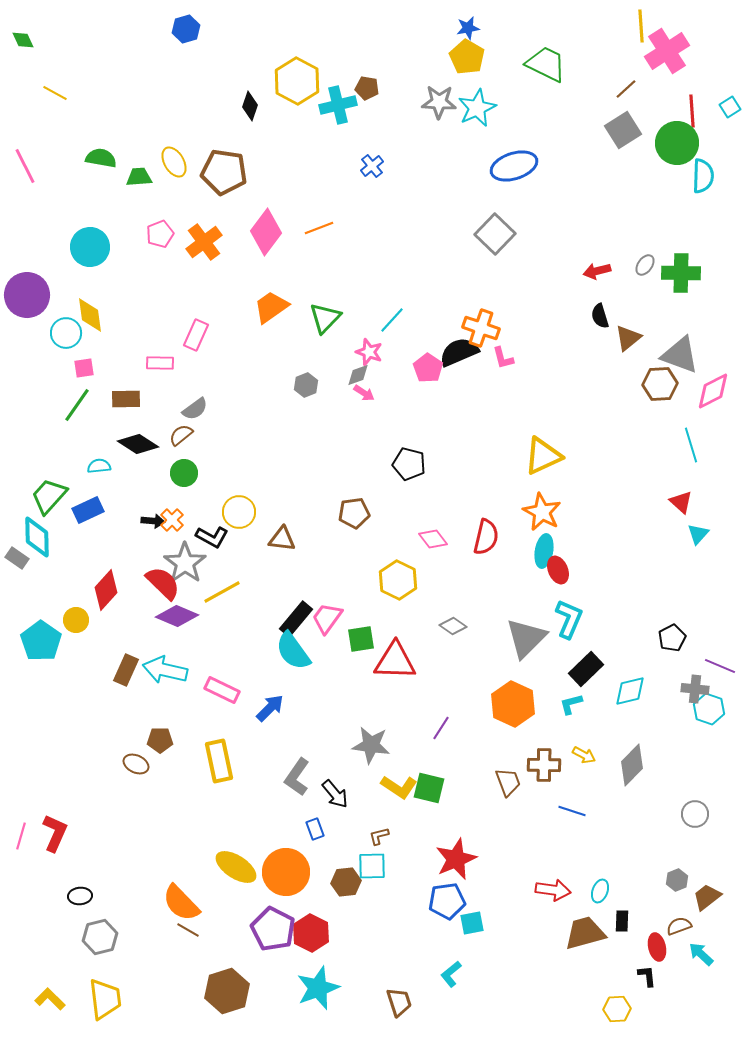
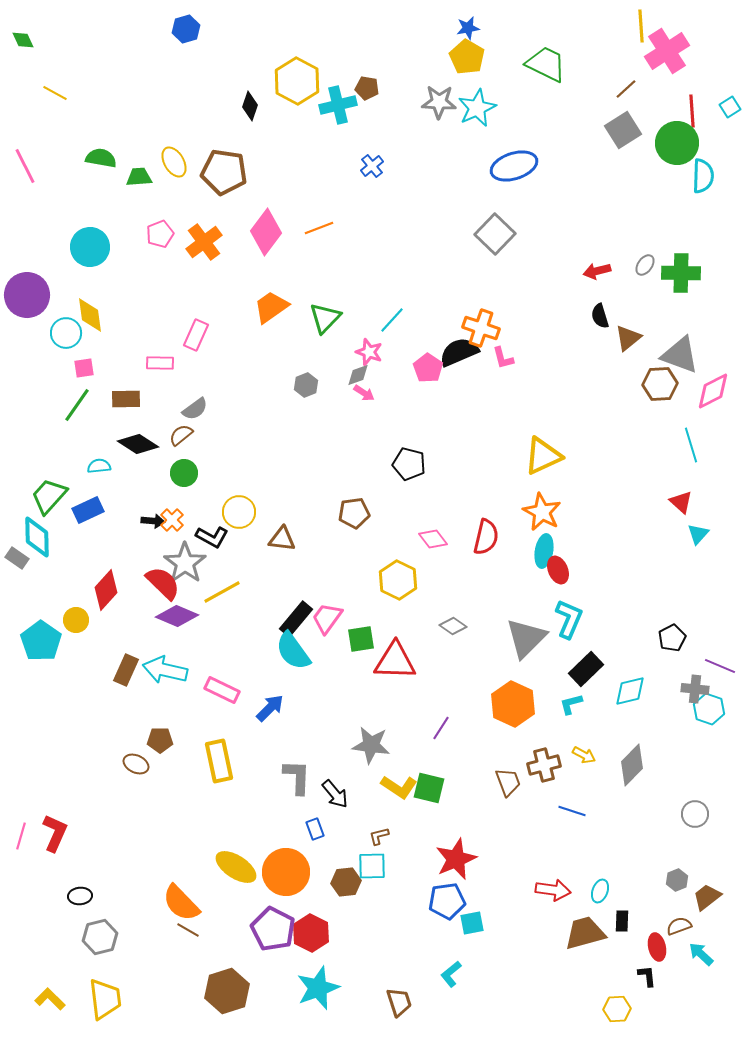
brown cross at (544, 765): rotated 16 degrees counterclockwise
gray L-shape at (297, 777): rotated 147 degrees clockwise
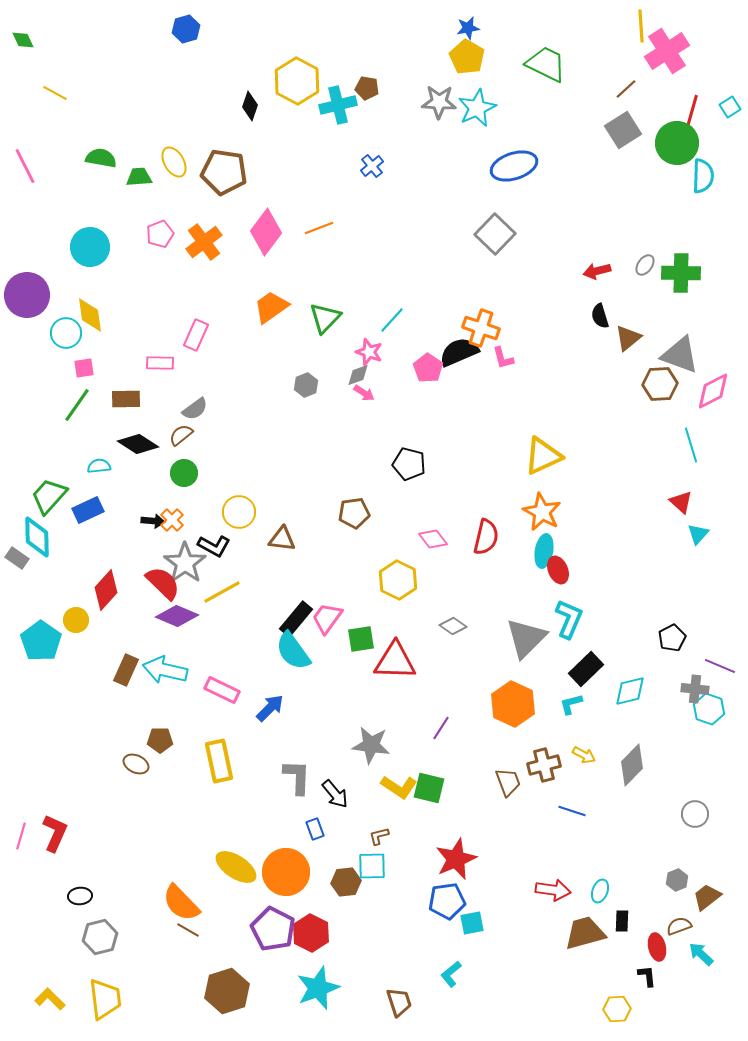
red line at (692, 111): rotated 20 degrees clockwise
black L-shape at (212, 537): moved 2 px right, 9 px down
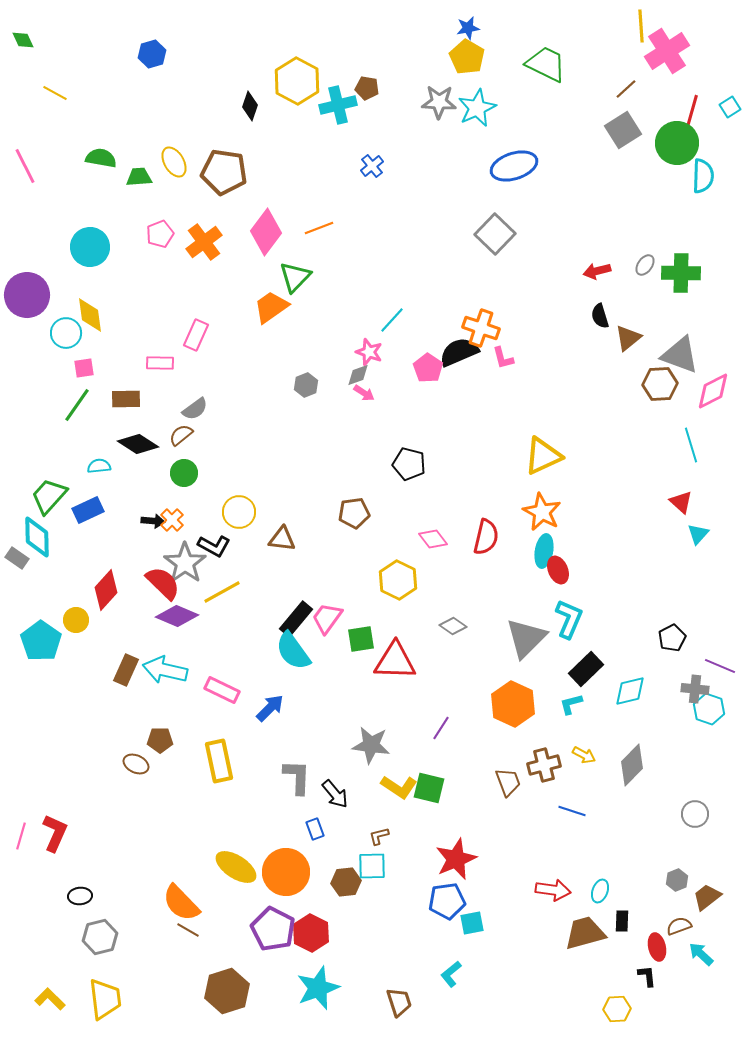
blue hexagon at (186, 29): moved 34 px left, 25 px down
green triangle at (325, 318): moved 30 px left, 41 px up
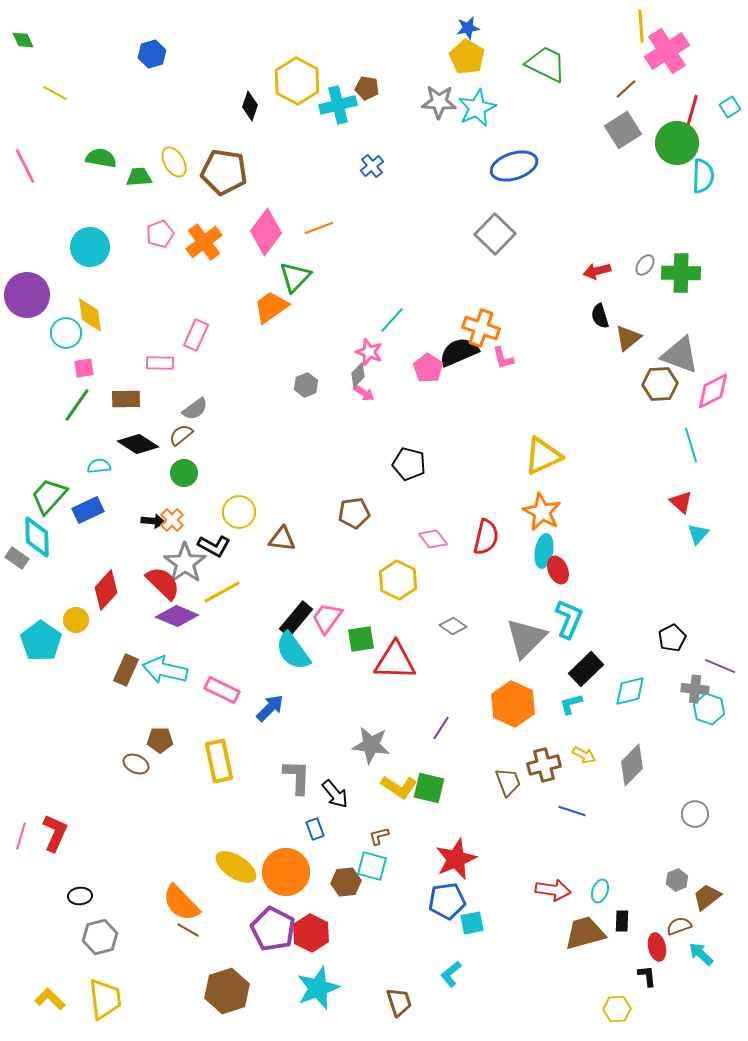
gray diamond at (358, 375): rotated 25 degrees counterclockwise
cyan square at (372, 866): rotated 16 degrees clockwise
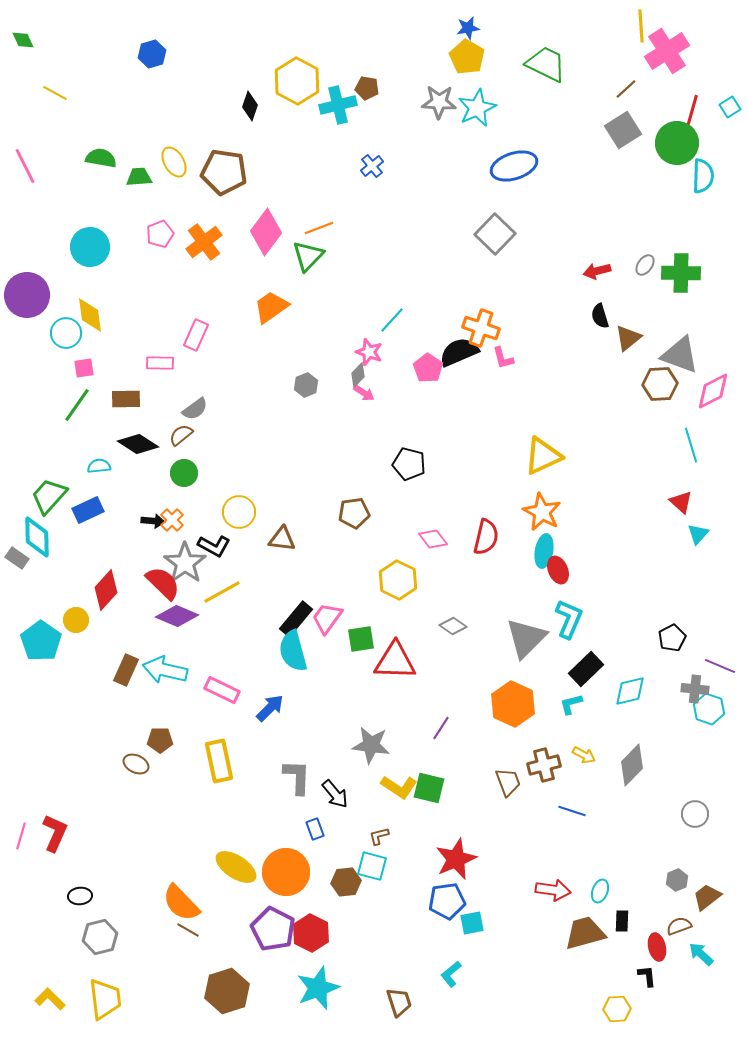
green triangle at (295, 277): moved 13 px right, 21 px up
cyan semicircle at (293, 651): rotated 21 degrees clockwise
